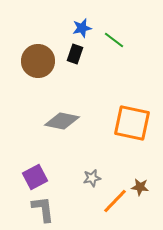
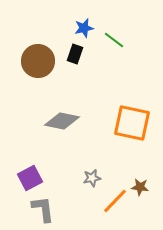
blue star: moved 2 px right
purple square: moved 5 px left, 1 px down
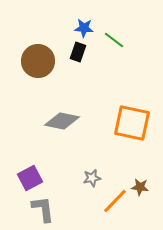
blue star: rotated 18 degrees clockwise
black rectangle: moved 3 px right, 2 px up
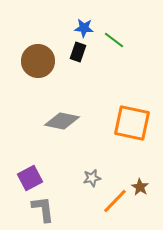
brown star: rotated 24 degrees clockwise
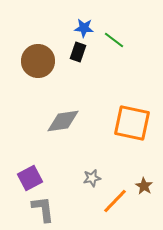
gray diamond: moved 1 px right; rotated 20 degrees counterclockwise
brown star: moved 4 px right, 1 px up
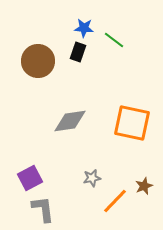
gray diamond: moved 7 px right
brown star: rotated 18 degrees clockwise
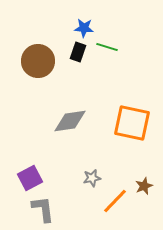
green line: moved 7 px left, 7 px down; rotated 20 degrees counterclockwise
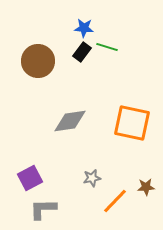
black rectangle: moved 4 px right; rotated 18 degrees clockwise
brown star: moved 2 px right, 1 px down; rotated 18 degrees clockwise
gray L-shape: rotated 84 degrees counterclockwise
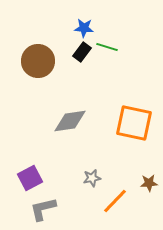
orange square: moved 2 px right
brown star: moved 3 px right, 4 px up
gray L-shape: rotated 12 degrees counterclockwise
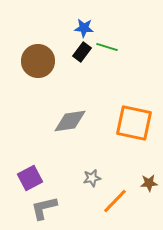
gray L-shape: moved 1 px right, 1 px up
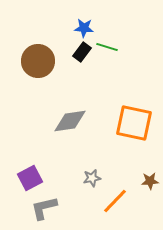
brown star: moved 1 px right, 2 px up
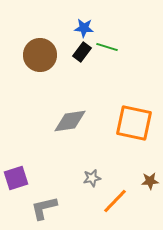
brown circle: moved 2 px right, 6 px up
purple square: moved 14 px left; rotated 10 degrees clockwise
